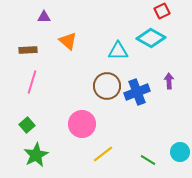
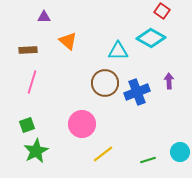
red square: rotated 28 degrees counterclockwise
brown circle: moved 2 px left, 3 px up
green square: rotated 21 degrees clockwise
green star: moved 4 px up
green line: rotated 49 degrees counterclockwise
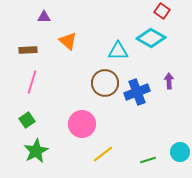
green square: moved 5 px up; rotated 14 degrees counterclockwise
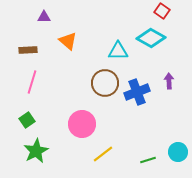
cyan circle: moved 2 px left
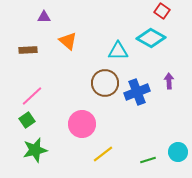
pink line: moved 14 px down; rotated 30 degrees clockwise
green star: moved 1 px left, 1 px up; rotated 15 degrees clockwise
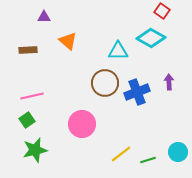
purple arrow: moved 1 px down
pink line: rotated 30 degrees clockwise
yellow line: moved 18 px right
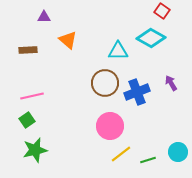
orange triangle: moved 1 px up
purple arrow: moved 2 px right, 1 px down; rotated 28 degrees counterclockwise
pink circle: moved 28 px right, 2 px down
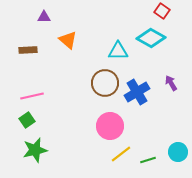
blue cross: rotated 10 degrees counterclockwise
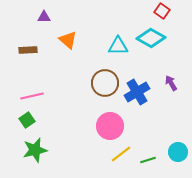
cyan triangle: moved 5 px up
